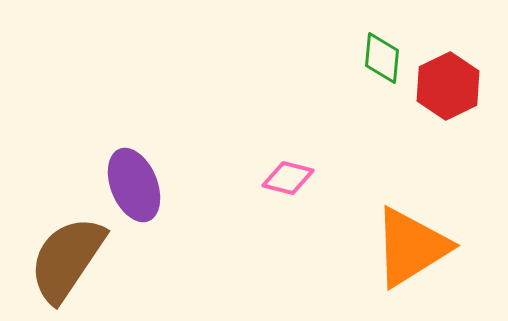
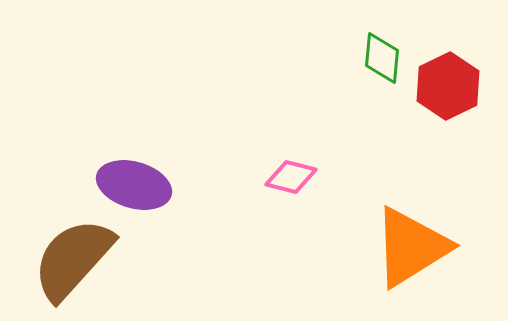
pink diamond: moved 3 px right, 1 px up
purple ellipse: rotated 52 degrees counterclockwise
brown semicircle: moved 6 px right; rotated 8 degrees clockwise
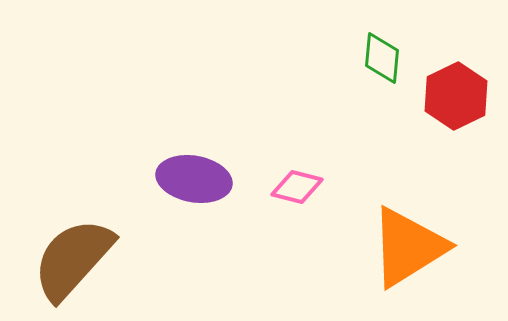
red hexagon: moved 8 px right, 10 px down
pink diamond: moved 6 px right, 10 px down
purple ellipse: moved 60 px right, 6 px up; rotated 6 degrees counterclockwise
orange triangle: moved 3 px left
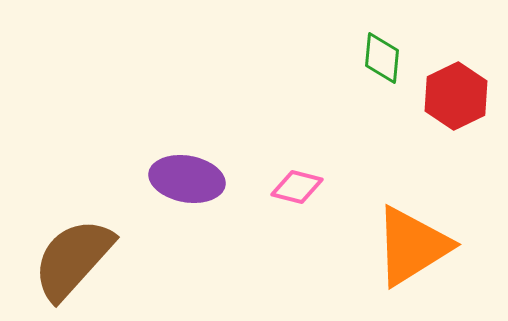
purple ellipse: moved 7 px left
orange triangle: moved 4 px right, 1 px up
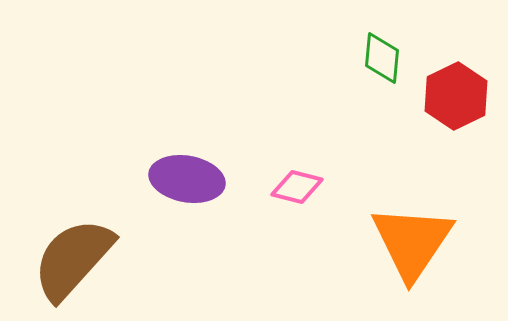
orange triangle: moved 4 px up; rotated 24 degrees counterclockwise
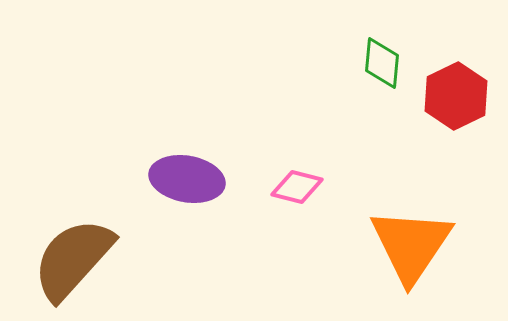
green diamond: moved 5 px down
orange triangle: moved 1 px left, 3 px down
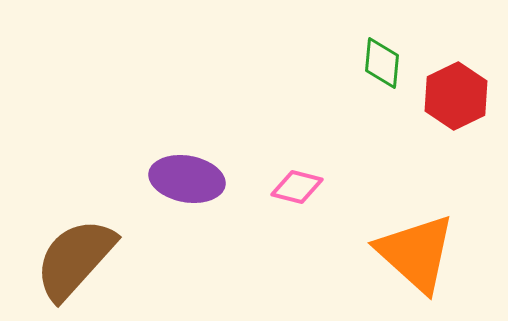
orange triangle: moved 5 px right, 8 px down; rotated 22 degrees counterclockwise
brown semicircle: moved 2 px right
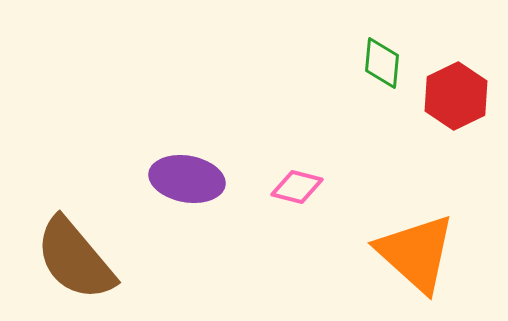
brown semicircle: rotated 82 degrees counterclockwise
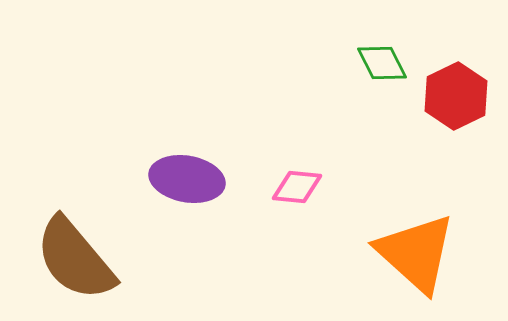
green diamond: rotated 32 degrees counterclockwise
pink diamond: rotated 9 degrees counterclockwise
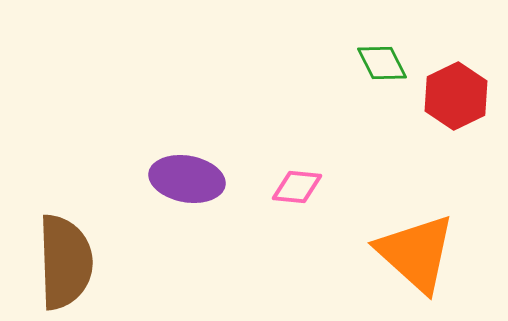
brown semicircle: moved 10 px left, 3 px down; rotated 142 degrees counterclockwise
